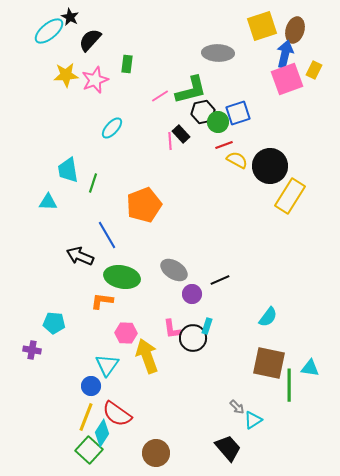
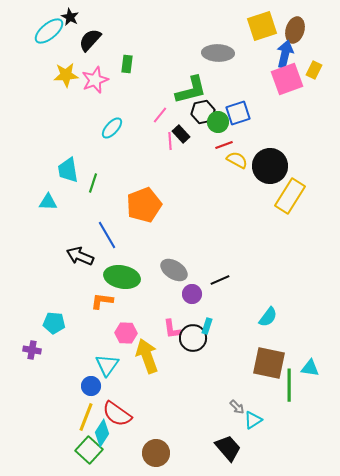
pink line at (160, 96): moved 19 px down; rotated 18 degrees counterclockwise
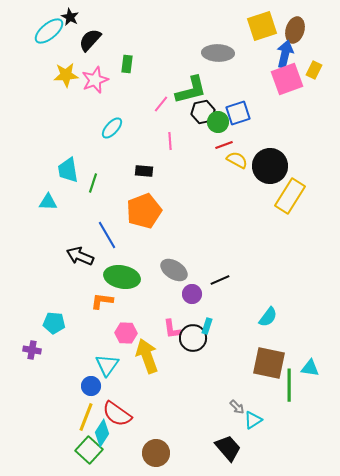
pink line at (160, 115): moved 1 px right, 11 px up
black rectangle at (181, 134): moved 37 px left, 37 px down; rotated 42 degrees counterclockwise
orange pentagon at (144, 205): moved 6 px down
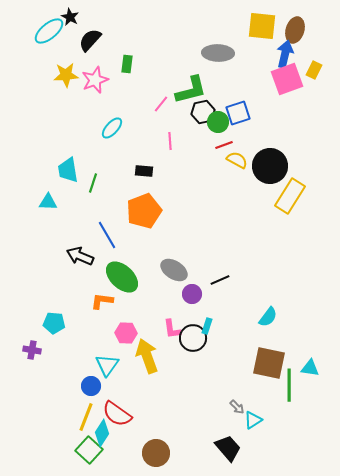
yellow square at (262, 26): rotated 24 degrees clockwise
green ellipse at (122, 277): rotated 32 degrees clockwise
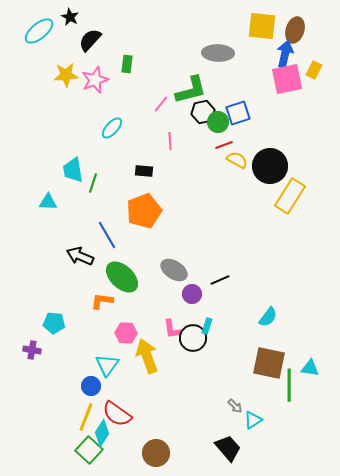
cyan ellipse at (49, 31): moved 10 px left
pink square at (287, 79): rotated 8 degrees clockwise
cyan trapezoid at (68, 170): moved 5 px right
gray arrow at (237, 407): moved 2 px left, 1 px up
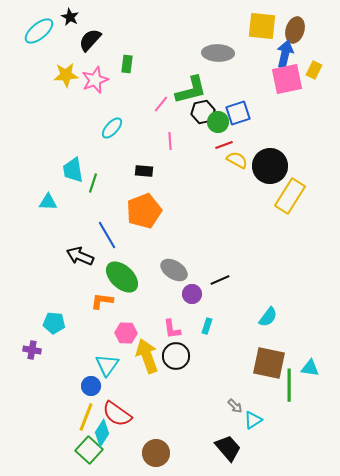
black circle at (193, 338): moved 17 px left, 18 px down
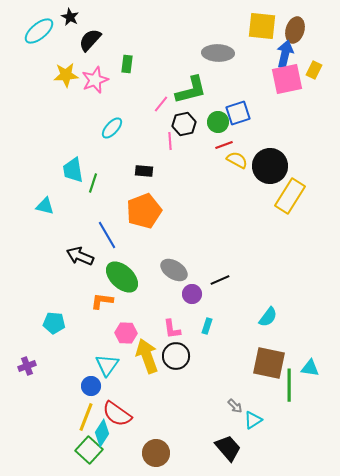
black hexagon at (203, 112): moved 19 px left, 12 px down
cyan triangle at (48, 202): moved 3 px left, 4 px down; rotated 12 degrees clockwise
purple cross at (32, 350): moved 5 px left, 16 px down; rotated 30 degrees counterclockwise
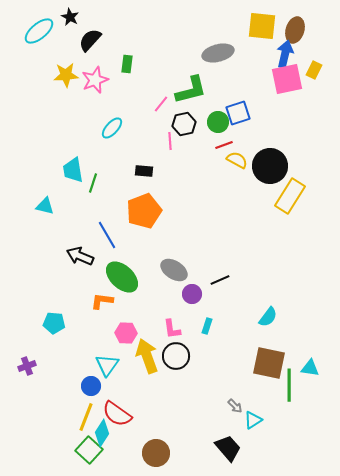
gray ellipse at (218, 53): rotated 16 degrees counterclockwise
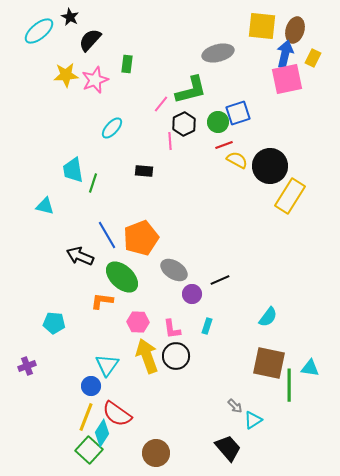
yellow rectangle at (314, 70): moved 1 px left, 12 px up
black hexagon at (184, 124): rotated 15 degrees counterclockwise
orange pentagon at (144, 211): moved 3 px left, 27 px down
pink hexagon at (126, 333): moved 12 px right, 11 px up
